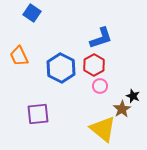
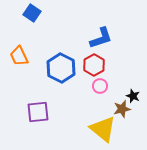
brown star: rotated 18 degrees clockwise
purple square: moved 2 px up
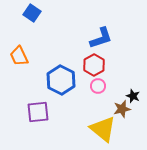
blue hexagon: moved 12 px down
pink circle: moved 2 px left
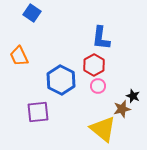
blue L-shape: rotated 115 degrees clockwise
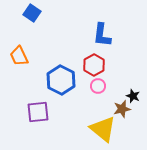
blue L-shape: moved 1 px right, 3 px up
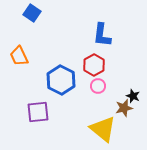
brown star: moved 2 px right, 1 px up
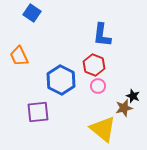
red hexagon: rotated 10 degrees counterclockwise
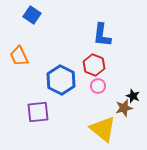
blue square: moved 2 px down
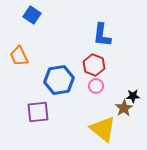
blue hexagon: moved 2 px left; rotated 24 degrees clockwise
pink circle: moved 2 px left
black star: rotated 24 degrees counterclockwise
brown star: rotated 18 degrees counterclockwise
